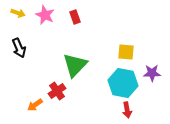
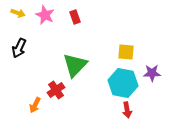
black arrow: rotated 48 degrees clockwise
red cross: moved 1 px left, 1 px up
orange arrow: rotated 28 degrees counterclockwise
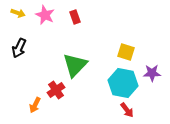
yellow square: rotated 12 degrees clockwise
red arrow: rotated 28 degrees counterclockwise
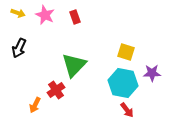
green triangle: moved 1 px left
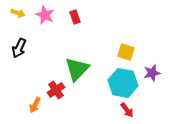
green triangle: moved 3 px right, 4 px down
purple star: rotated 12 degrees counterclockwise
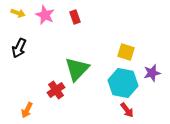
orange arrow: moved 8 px left, 5 px down
